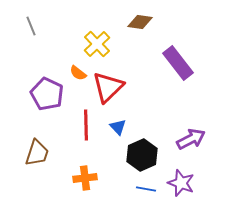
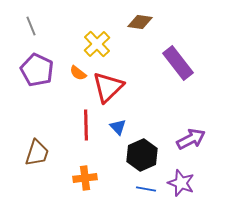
purple pentagon: moved 10 px left, 24 px up
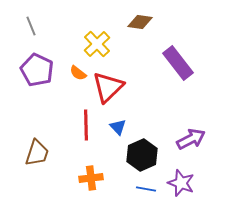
orange cross: moved 6 px right
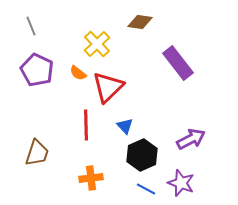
blue triangle: moved 7 px right, 1 px up
blue line: rotated 18 degrees clockwise
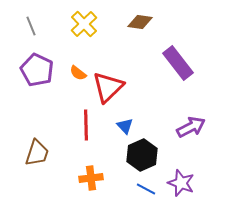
yellow cross: moved 13 px left, 20 px up
purple arrow: moved 12 px up
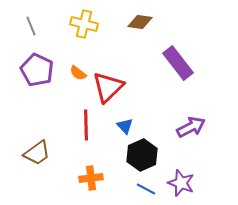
yellow cross: rotated 32 degrees counterclockwise
brown trapezoid: rotated 36 degrees clockwise
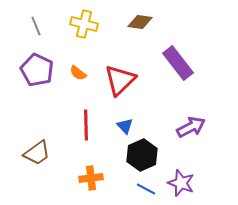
gray line: moved 5 px right
red triangle: moved 12 px right, 7 px up
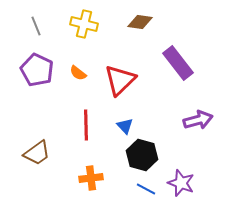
purple arrow: moved 7 px right, 7 px up; rotated 12 degrees clockwise
black hexagon: rotated 20 degrees counterclockwise
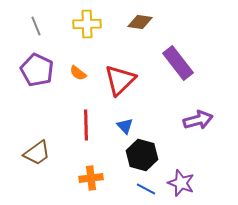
yellow cross: moved 3 px right; rotated 16 degrees counterclockwise
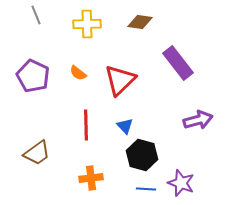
gray line: moved 11 px up
purple pentagon: moved 4 px left, 6 px down
blue line: rotated 24 degrees counterclockwise
